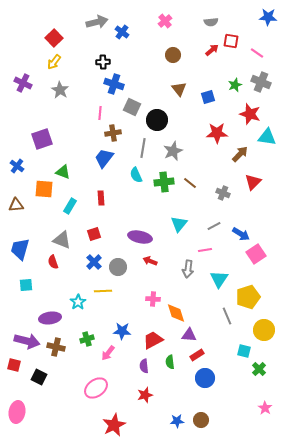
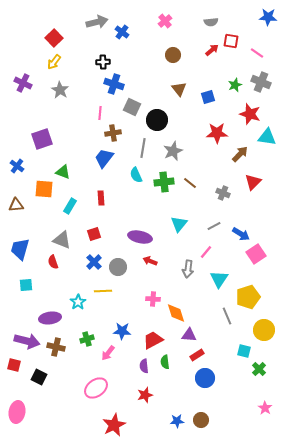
pink line at (205, 250): moved 1 px right, 2 px down; rotated 40 degrees counterclockwise
green semicircle at (170, 362): moved 5 px left
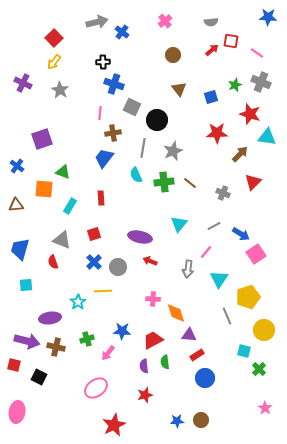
blue square at (208, 97): moved 3 px right
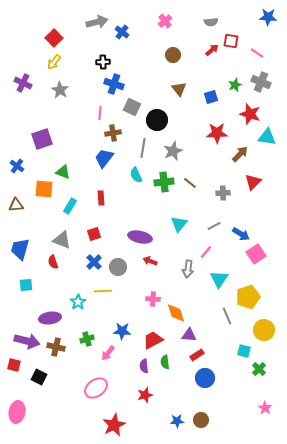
gray cross at (223, 193): rotated 24 degrees counterclockwise
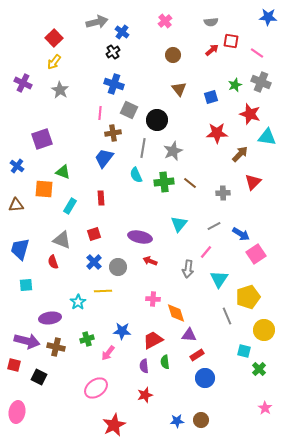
black cross at (103, 62): moved 10 px right, 10 px up; rotated 32 degrees counterclockwise
gray square at (132, 107): moved 3 px left, 3 px down
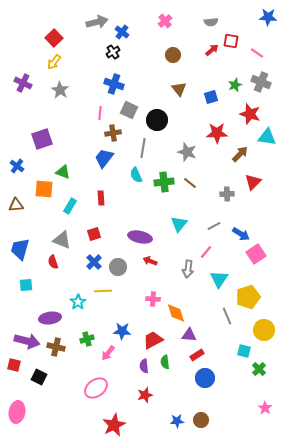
gray star at (173, 151): moved 14 px right, 1 px down; rotated 30 degrees counterclockwise
gray cross at (223, 193): moved 4 px right, 1 px down
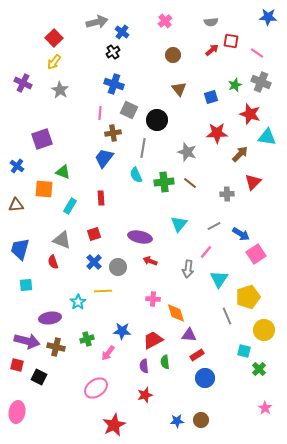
red square at (14, 365): moved 3 px right
